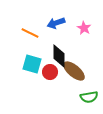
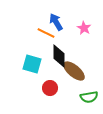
blue arrow: moved 1 px up; rotated 78 degrees clockwise
orange line: moved 16 px right
red circle: moved 16 px down
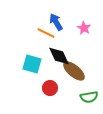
black diamond: rotated 25 degrees counterclockwise
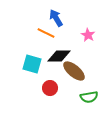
blue arrow: moved 4 px up
pink star: moved 4 px right, 7 px down
black diamond: rotated 65 degrees counterclockwise
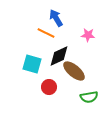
pink star: rotated 24 degrees counterclockwise
black diamond: rotated 25 degrees counterclockwise
red circle: moved 1 px left, 1 px up
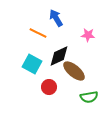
orange line: moved 8 px left
cyan square: rotated 12 degrees clockwise
